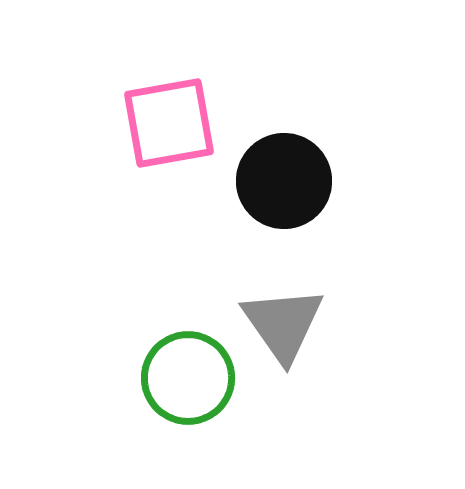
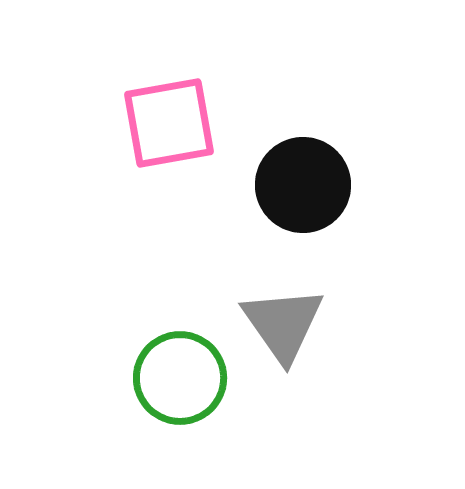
black circle: moved 19 px right, 4 px down
green circle: moved 8 px left
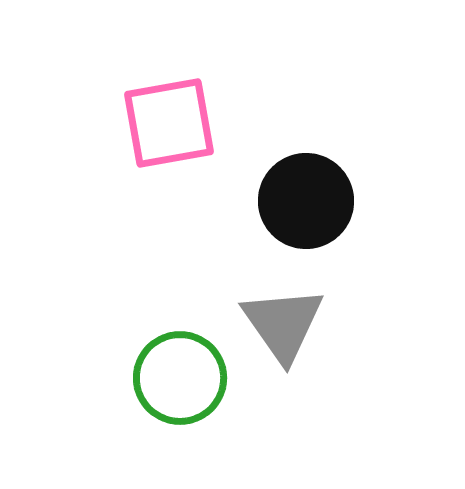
black circle: moved 3 px right, 16 px down
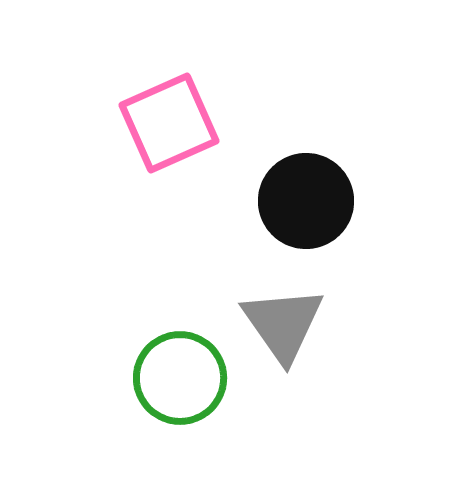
pink square: rotated 14 degrees counterclockwise
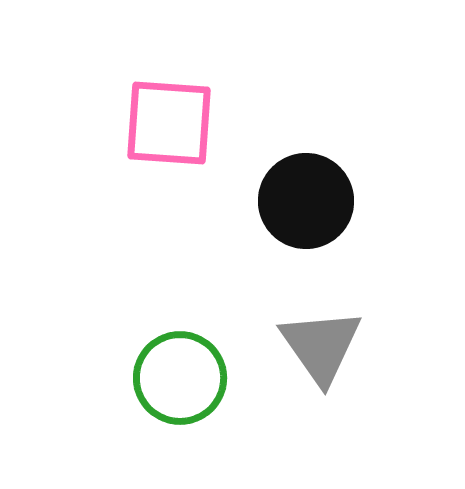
pink square: rotated 28 degrees clockwise
gray triangle: moved 38 px right, 22 px down
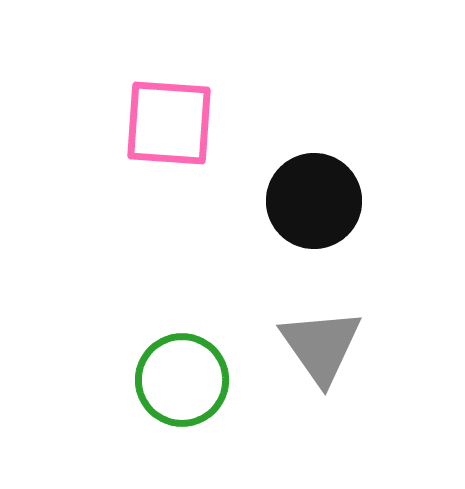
black circle: moved 8 px right
green circle: moved 2 px right, 2 px down
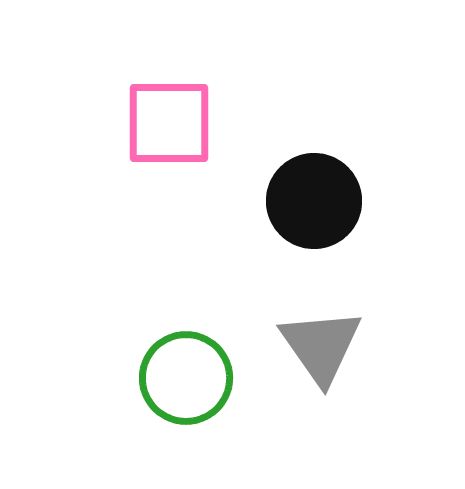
pink square: rotated 4 degrees counterclockwise
green circle: moved 4 px right, 2 px up
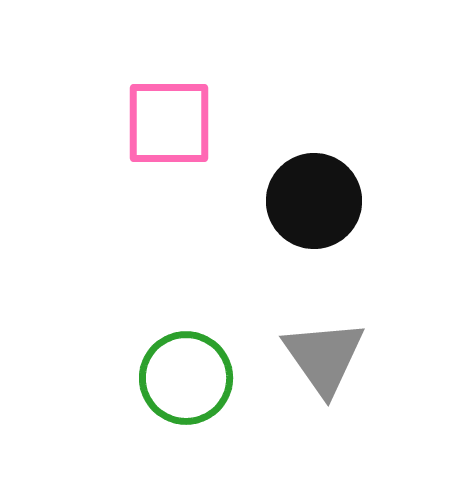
gray triangle: moved 3 px right, 11 px down
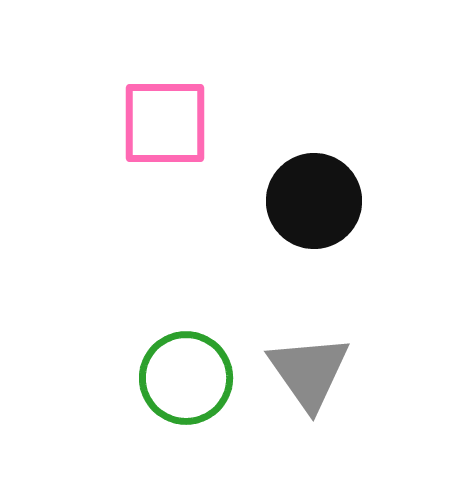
pink square: moved 4 px left
gray triangle: moved 15 px left, 15 px down
